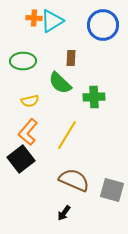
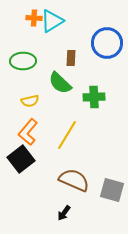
blue circle: moved 4 px right, 18 px down
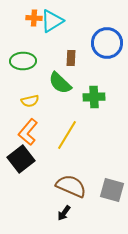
brown semicircle: moved 3 px left, 6 px down
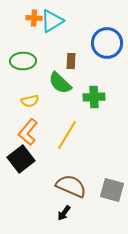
brown rectangle: moved 3 px down
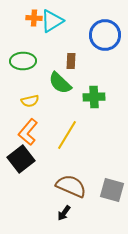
blue circle: moved 2 px left, 8 px up
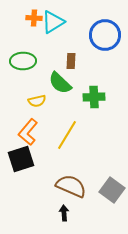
cyan triangle: moved 1 px right, 1 px down
yellow semicircle: moved 7 px right
black square: rotated 20 degrees clockwise
gray square: rotated 20 degrees clockwise
black arrow: rotated 140 degrees clockwise
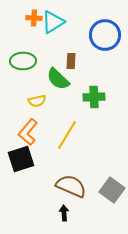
green semicircle: moved 2 px left, 4 px up
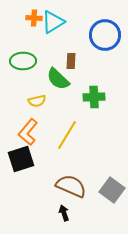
black arrow: rotated 14 degrees counterclockwise
